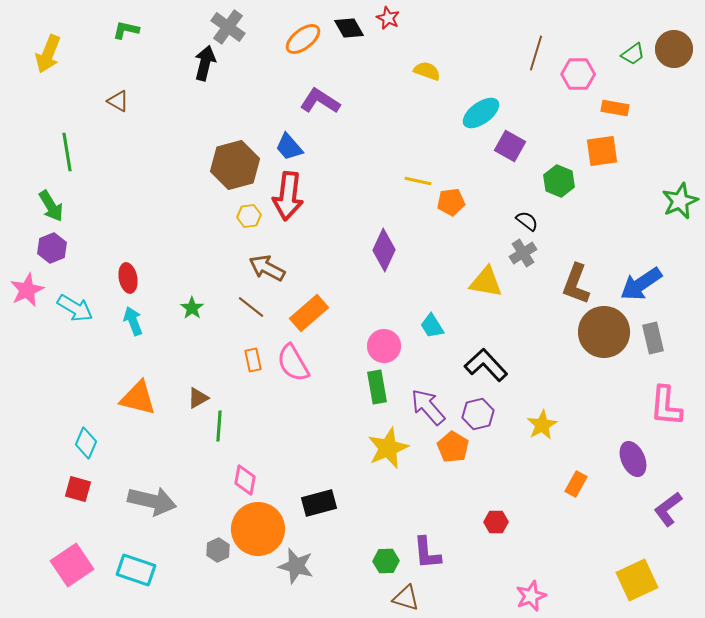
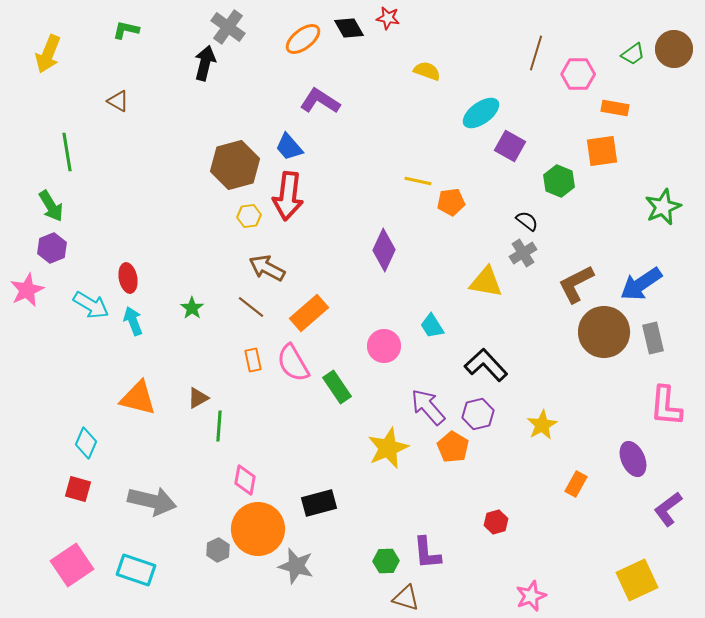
red star at (388, 18): rotated 15 degrees counterclockwise
green star at (680, 201): moved 17 px left, 6 px down
brown L-shape at (576, 284): rotated 42 degrees clockwise
cyan arrow at (75, 308): moved 16 px right, 3 px up
green rectangle at (377, 387): moved 40 px left; rotated 24 degrees counterclockwise
red hexagon at (496, 522): rotated 15 degrees counterclockwise
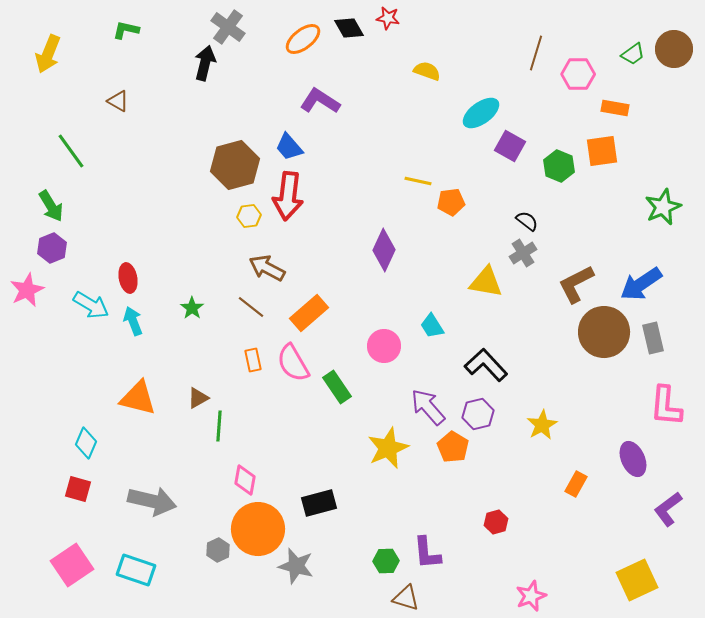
green line at (67, 152): moved 4 px right, 1 px up; rotated 27 degrees counterclockwise
green hexagon at (559, 181): moved 15 px up
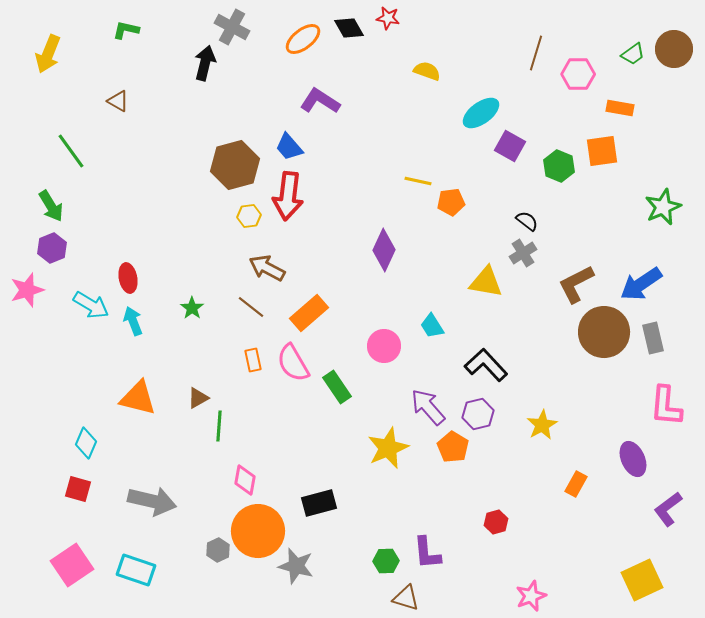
gray cross at (228, 27): moved 4 px right; rotated 8 degrees counterclockwise
orange rectangle at (615, 108): moved 5 px right
pink star at (27, 290): rotated 8 degrees clockwise
orange circle at (258, 529): moved 2 px down
yellow square at (637, 580): moved 5 px right
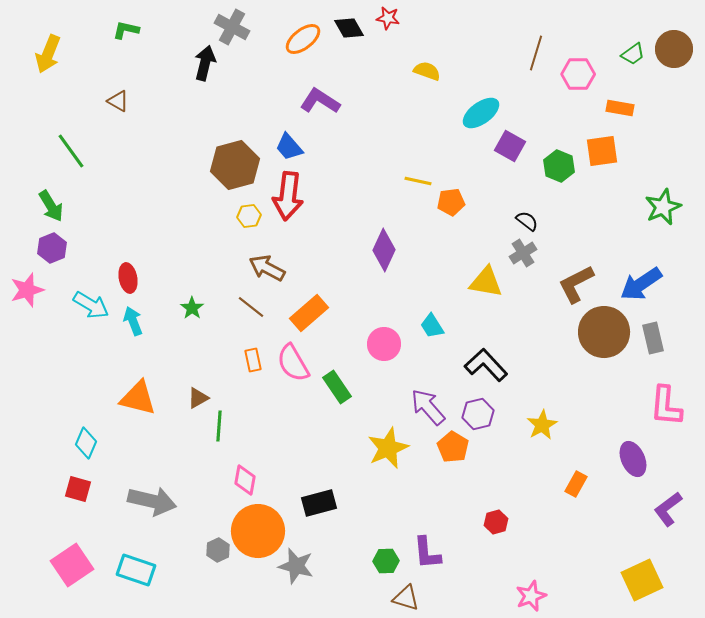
pink circle at (384, 346): moved 2 px up
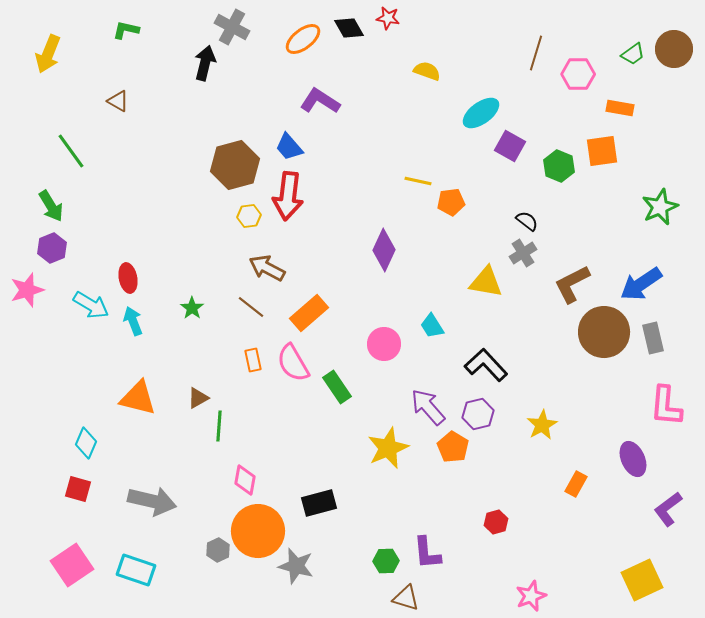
green star at (663, 207): moved 3 px left
brown L-shape at (576, 284): moved 4 px left
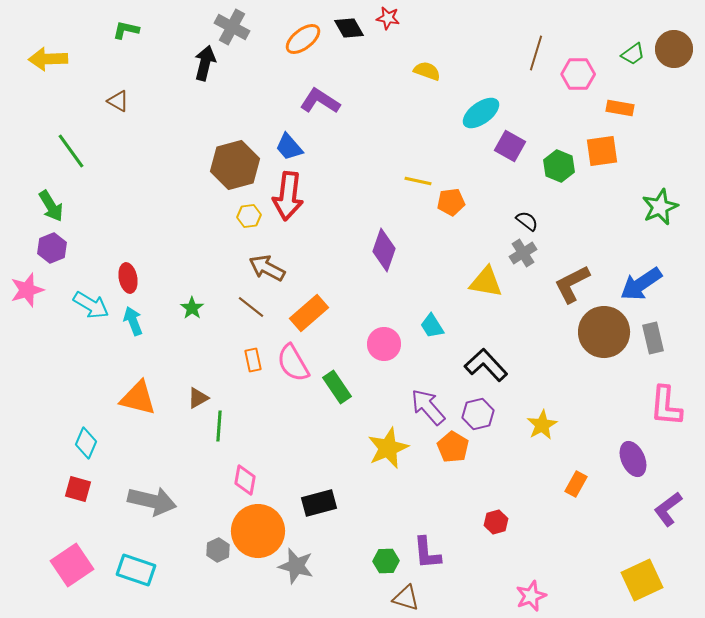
yellow arrow at (48, 54): moved 5 px down; rotated 66 degrees clockwise
purple diamond at (384, 250): rotated 6 degrees counterclockwise
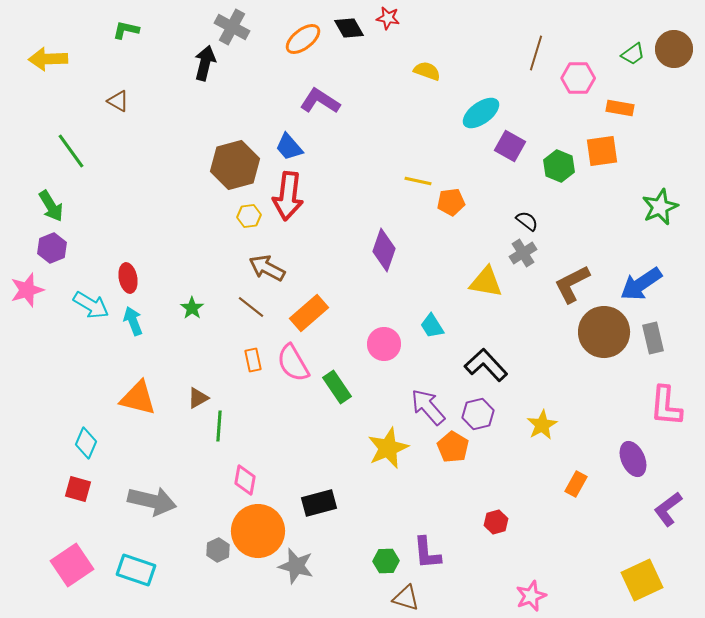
pink hexagon at (578, 74): moved 4 px down
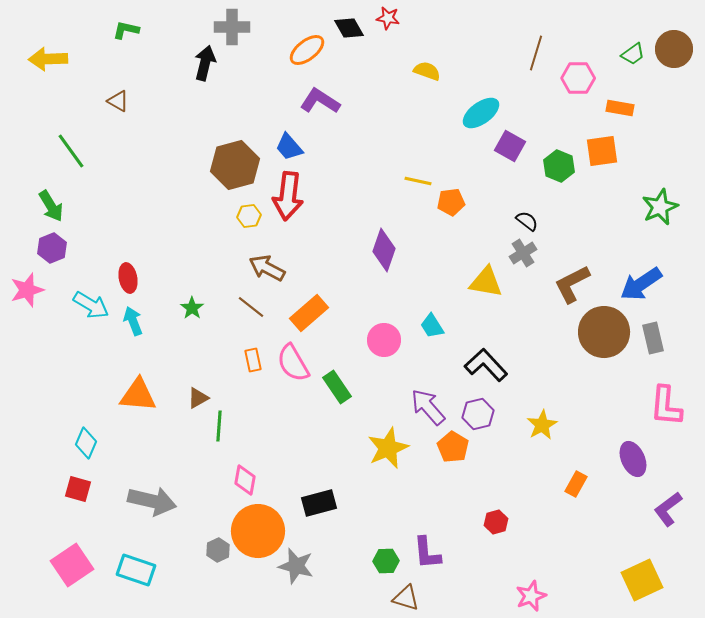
gray cross at (232, 27): rotated 28 degrees counterclockwise
orange ellipse at (303, 39): moved 4 px right, 11 px down
pink circle at (384, 344): moved 4 px up
orange triangle at (138, 398): moved 3 px up; rotated 9 degrees counterclockwise
